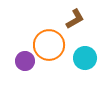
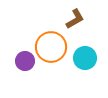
orange circle: moved 2 px right, 2 px down
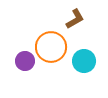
cyan circle: moved 1 px left, 3 px down
